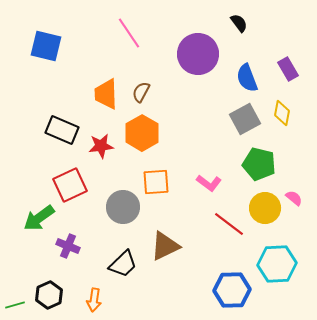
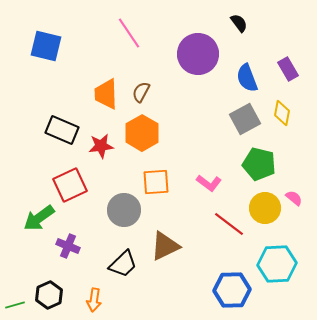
gray circle: moved 1 px right, 3 px down
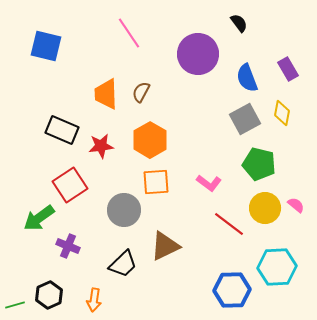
orange hexagon: moved 8 px right, 7 px down
red square: rotated 8 degrees counterclockwise
pink semicircle: moved 2 px right, 7 px down
cyan hexagon: moved 3 px down
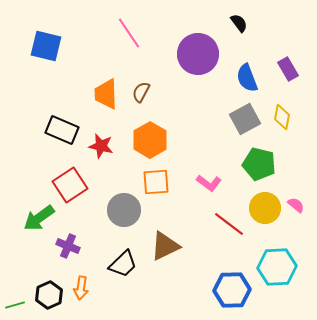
yellow diamond: moved 4 px down
red star: rotated 20 degrees clockwise
orange arrow: moved 13 px left, 12 px up
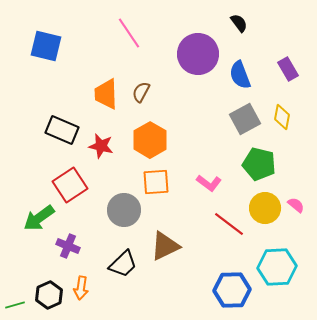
blue semicircle: moved 7 px left, 3 px up
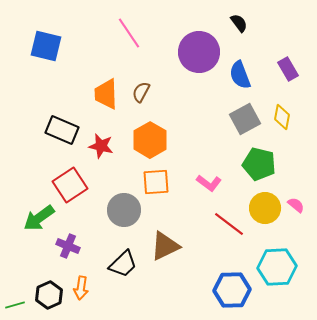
purple circle: moved 1 px right, 2 px up
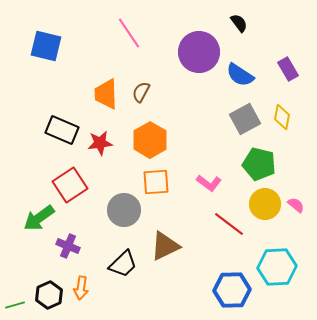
blue semicircle: rotated 36 degrees counterclockwise
red star: moved 1 px left, 3 px up; rotated 20 degrees counterclockwise
yellow circle: moved 4 px up
